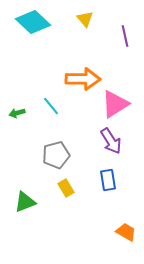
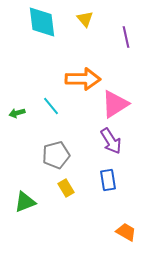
cyan diamond: moved 9 px right; rotated 40 degrees clockwise
purple line: moved 1 px right, 1 px down
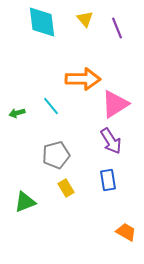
purple line: moved 9 px left, 9 px up; rotated 10 degrees counterclockwise
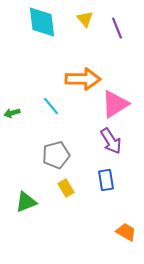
green arrow: moved 5 px left
blue rectangle: moved 2 px left
green triangle: moved 1 px right
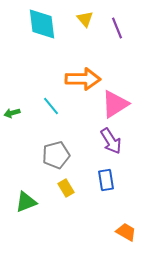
cyan diamond: moved 2 px down
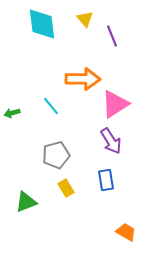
purple line: moved 5 px left, 8 px down
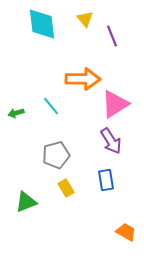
green arrow: moved 4 px right
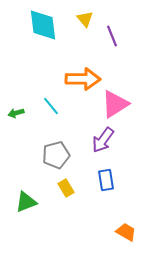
cyan diamond: moved 1 px right, 1 px down
purple arrow: moved 8 px left, 1 px up; rotated 68 degrees clockwise
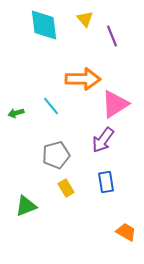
cyan diamond: moved 1 px right
blue rectangle: moved 2 px down
green triangle: moved 4 px down
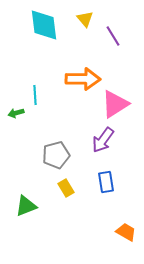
purple line: moved 1 px right; rotated 10 degrees counterclockwise
cyan line: moved 16 px left, 11 px up; rotated 36 degrees clockwise
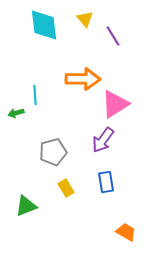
gray pentagon: moved 3 px left, 3 px up
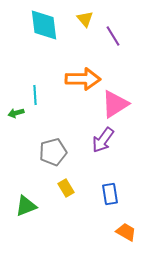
blue rectangle: moved 4 px right, 12 px down
